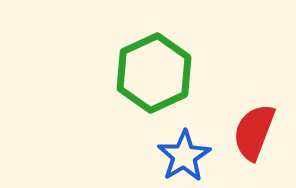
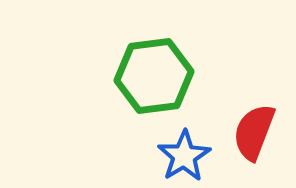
green hexagon: moved 3 px down; rotated 18 degrees clockwise
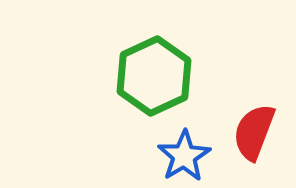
green hexagon: rotated 18 degrees counterclockwise
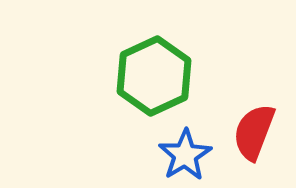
blue star: moved 1 px right, 1 px up
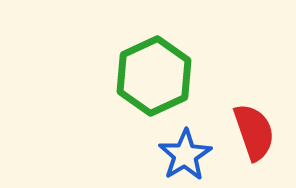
red semicircle: rotated 140 degrees clockwise
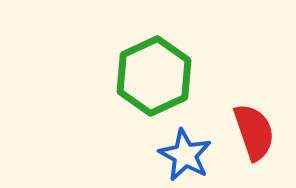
blue star: rotated 12 degrees counterclockwise
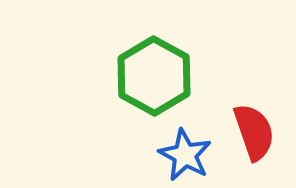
green hexagon: rotated 6 degrees counterclockwise
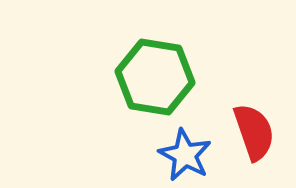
green hexagon: moved 1 px right, 1 px down; rotated 20 degrees counterclockwise
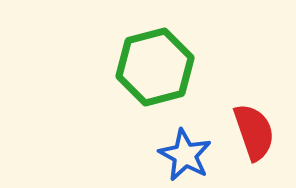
green hexagon: moved 10 px up; rotated 24 degrees counterclockwise
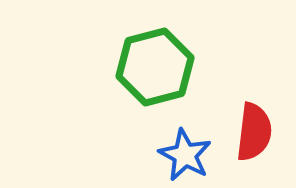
red semicircle: rotated 26 degrees clockwise
